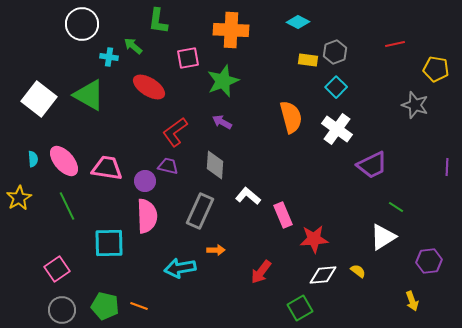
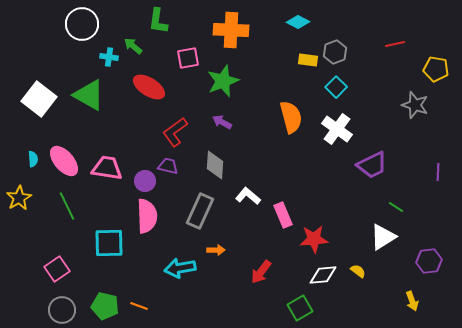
purple line at (447, 167): moved 9 px left, 5 px down
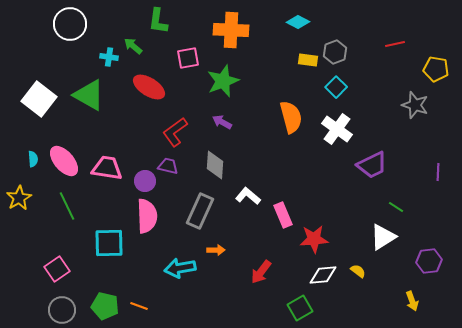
white circle at (82, 24): moved 12 px left
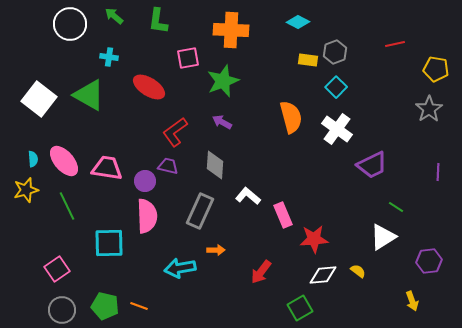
green arrow at (133, 46): moved 19 px left, 30 px up
gray star at (415, 105): moved 14 px right, 4 px down; rotated 20 degrees clockwise
yellow star at (19, 198): moved 7 px right, 8 px up; rotated 15 degrees clockwise
